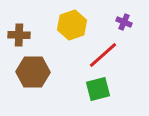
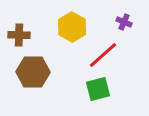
yellow hexagon: moved 2 px down; rotated 12 degrees counterclockwise
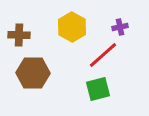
purple cross: moved 4 px left, 5 px down; rotated 35 degrees counterclockwise
brown hexagon: moved 1 px down
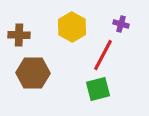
purple cross: moved 1 px right, 3 px up; rotated 28 degrees clockwise
red line: rotated 20 degrees counterclockwise
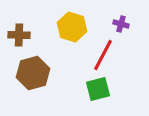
yellow hexagon: rotated 12 degrees counterclockwise
brown hexagon: rotated 16 degrees counterclockwise
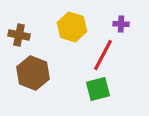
purple cross: rotated 14 degrees counterclockwise
brown cross: rotated 10 degrees clockwise
brown hexagon: rotated 24 degrees counterclockwise
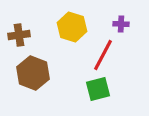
brown cross: rotated 20 degrees counterclockwise
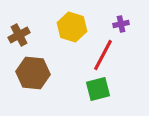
purple cross: rotated 14 degrees counterclockwise
brown cross: rotated 20 degrees counterclockwise
brown hexagon: rotated 16 degrees counterclockwise
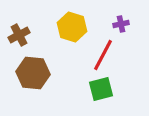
green square: moved 3 px right
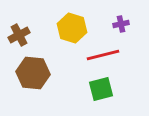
yellow hexagon: moved 1 px down
red line: rotated 48 degrees clockwise
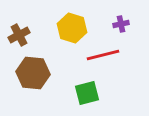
green square: moved 14 px left, 4 px down
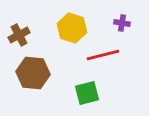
purple cross: moved 1 px right, 1 px up; rotated 21 degrees clockwise
